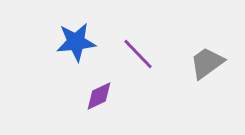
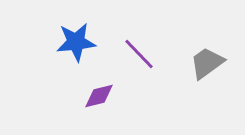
purple line: moved 1 px right
purple diamond: rotated 12 degrees clockwise
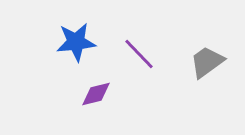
gray trapezoid: moved 1 px up
purple diamond: moved 3 px left, 2 px up
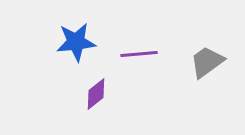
purple line: rotated 51 degrees counterclockwise
purple diamond: rotated 24 degrees counterclockwise
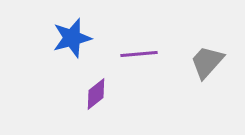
blue star: moved 4 px left, 4 px up; rotated 9 degrees counterclockwise
gray trapezoid: rotated 12 degrees counterclockwise
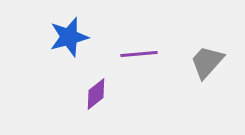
blue star: moved 3 px left, 1 px up
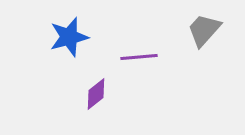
purple line: moved 3 px down
gray trapezoid: moved 3 px left, 32 px up
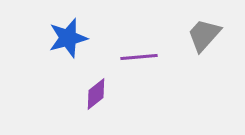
gray trapezoid: moved 5 px down
blue star: moved 1 px left, 1 px down
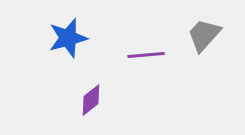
purple line: moved 7 px right, 2 px up
purple diamond: moved 5 px left, 6 px down
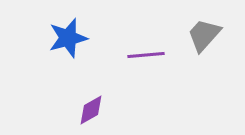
purple diamond: moved 10 px down; rotated 8 degrees clockwise
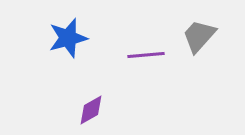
gray trapezoid: moved 5 px left, 1 px down
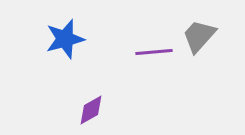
blue star: moved 3 px left, 1 px down
purple line: moved 8 px right, 3 px up
